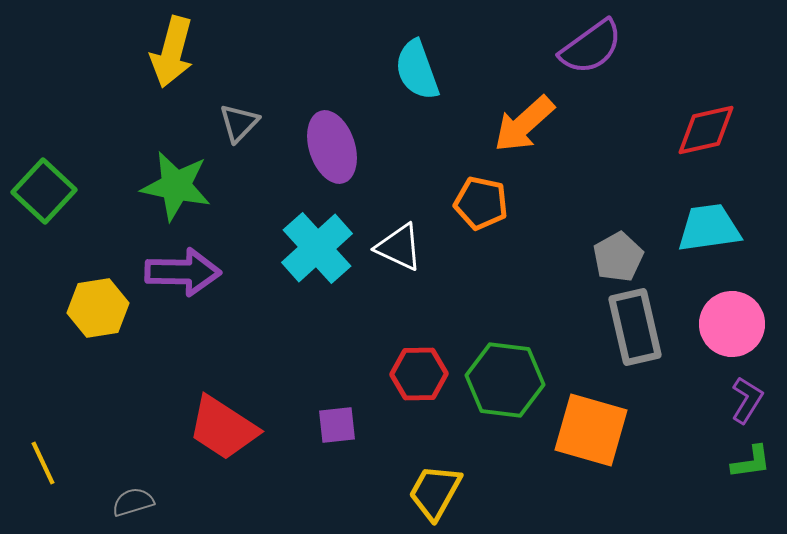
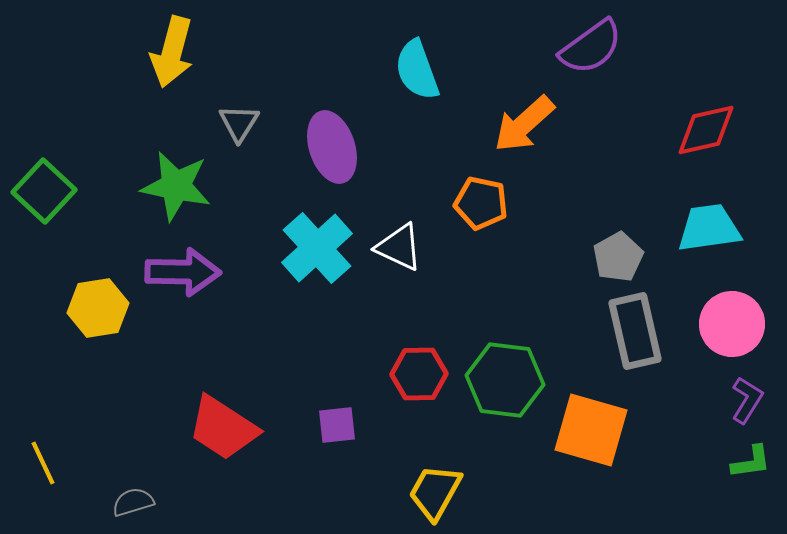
gray triangle: rotated 12 degrees counterclockwise
gray rectangle: moved 4 px down
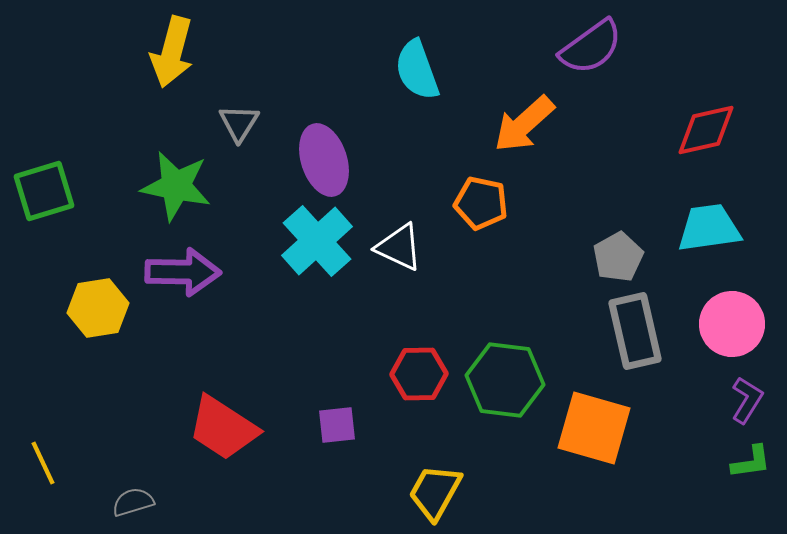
purple ellipse: moved 8 px left, 13 px down
green square: rotated 30 degrees clockwise
cyan cross: moved 7 px up
orange square: moved 3 px right, 2 px up
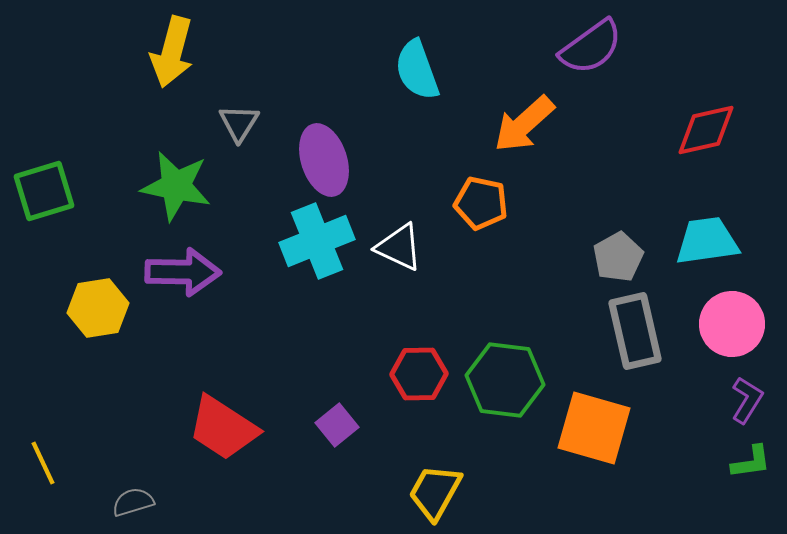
cyan trapezoid: moved 2 px left, 13 px down
cyan cross: rotated 20 degrees clockwise
purple square: rotated 33 degrees counterclockwise
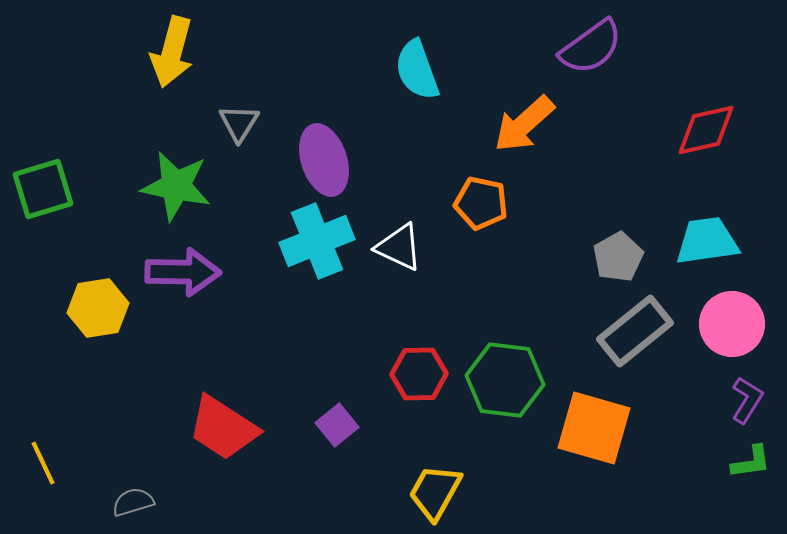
green square: moved 1 px left, 2 px up
gray rectangle: rotated 64 degrees clockwise
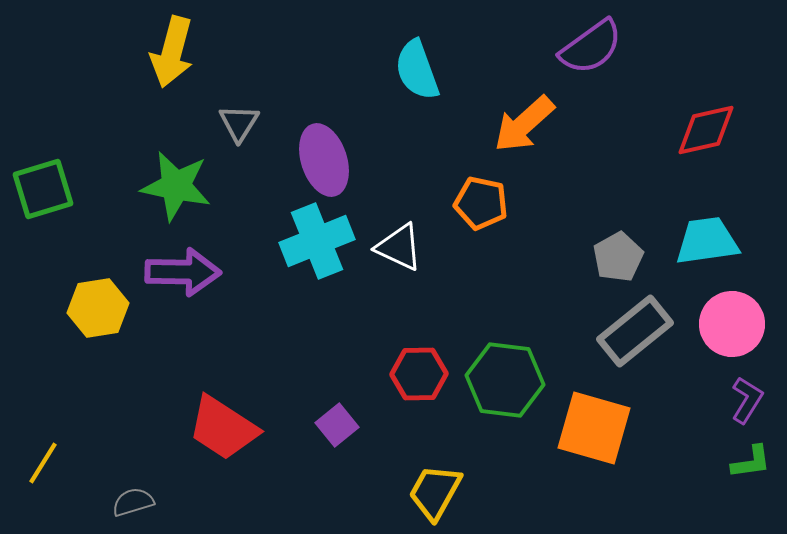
yellow line: rotated 57 degrees clockwise
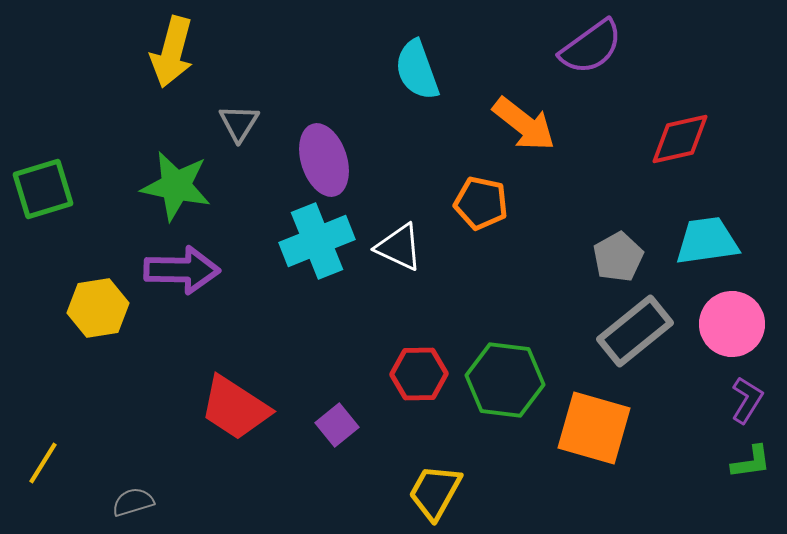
orange arrow: rotated 100 degrees counterclockwise
red diamond: moved 26 px left, 9 px down
purple arrow: moved 1 px left, 2 px up
red trapezoid: moved 12 px right, 20 px up
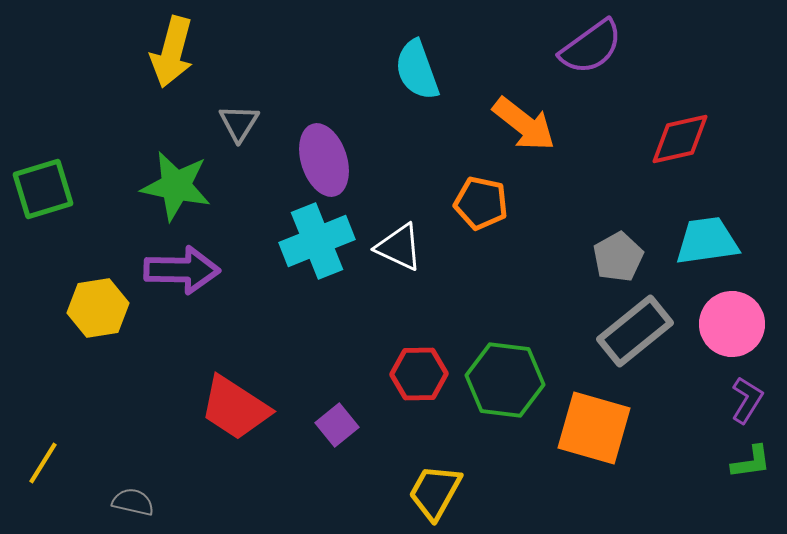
gray semicircle: rotated 30 degrees clockwise
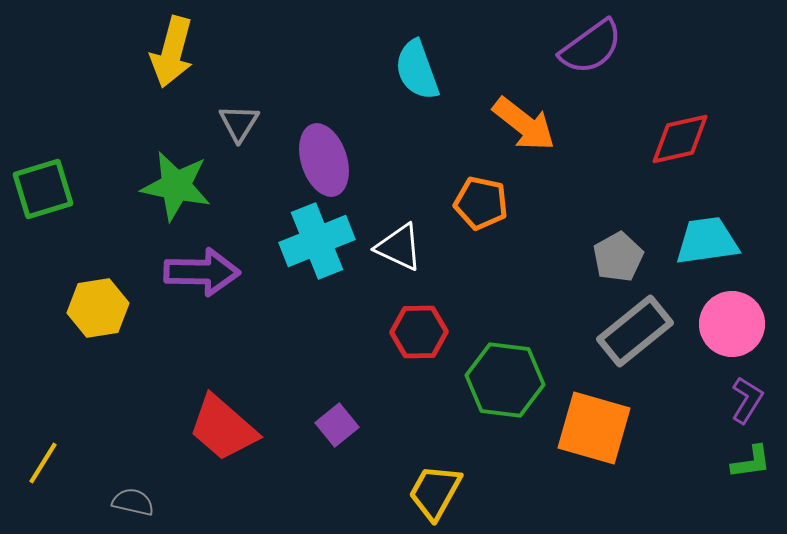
purple arrow: moved 20 px right, 2 px down
red hexagon: moved 42 px up
red trapezoid: moved 12 px left, 20 px down; rotated 8 degrees clockwise
